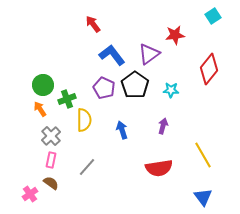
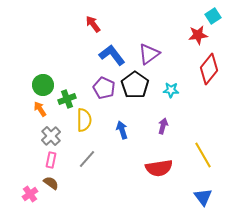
red star: moved 23 px right
gray line: moved 8 px up
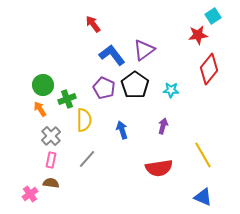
purple triangle: moved 5 px left, 4 px up
brown semicircle: rotated 28 degrees counterclockwise
blue triangle: rotated 30 degrees counterclockwise
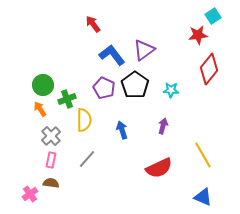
red semicircle: rotated 16 degrees counterclockwise
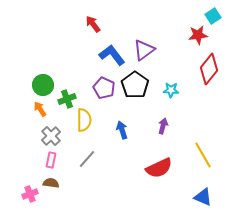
pink cross: rotated 14 degrees clockwise
